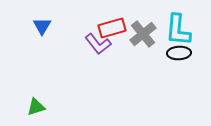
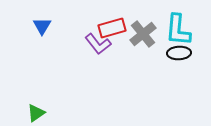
green triangle: moved 6 px down; rotated 18 degrees counterclockwise
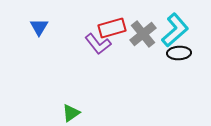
blue triangle: moved 3 px left, 1 px down
cyan L-shape: moved 3 px left; rotated 136 degrees counterclockwise
green triangle: moved 35 px right
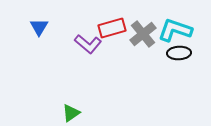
cyan L-shape: rotated 120 degrees counterclockwise
purple L-shape: moved 10 px left; rotated 12 degrees counterclockwise
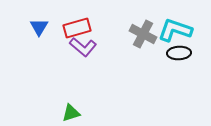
red rectangle: moved 35 px left
gray cross: rotated 24 degrees counterclockwise
purple L-shape: moved 5 px left, 3 px down
green triangle: rotated 18 degrees clockwise
